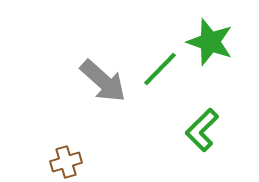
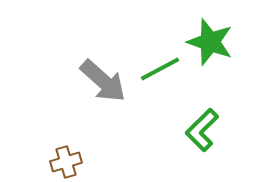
green line: rotated 18 degrees clockwise
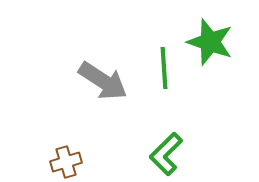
green line: moved 4 px right, 1 px up; rotated 66 degrees counterclockwise
gray arrow: rotated 9 degrees counterclockwise
green L-shape: moved 36 px left, 24 px down
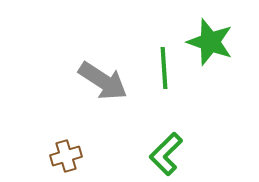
brown cross: moved 6 px up
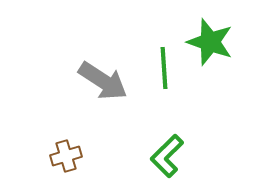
green L-shape: moved 1 px right, 2 px down
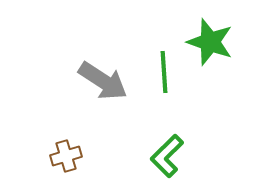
green line: moved 4 px down
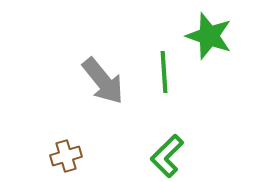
green star: moved 1 px left, 6 px up
gray arrow: rotated 18 degrees clockwise
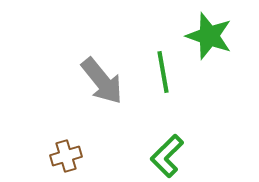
green line: moved 1 px left; rotated 6 degrees counterclockwise
gray arrow: moved 1 px left
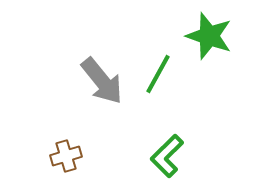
green line: moved 5 px left, 2 px down; rotated 39 degrees clockwise
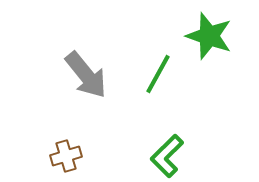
gray arrow: moved 16 px left, 6 px up
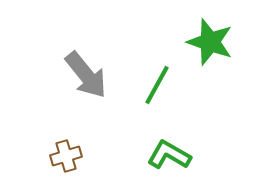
green star: moved 1 px right, 6 px down
green line: moved 1 px left, 11 px down
green L-shape: moved 2 px right, 1 px up; rotated 75 degrees clockwise
